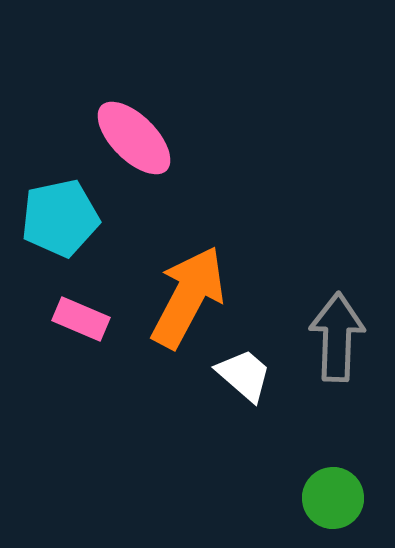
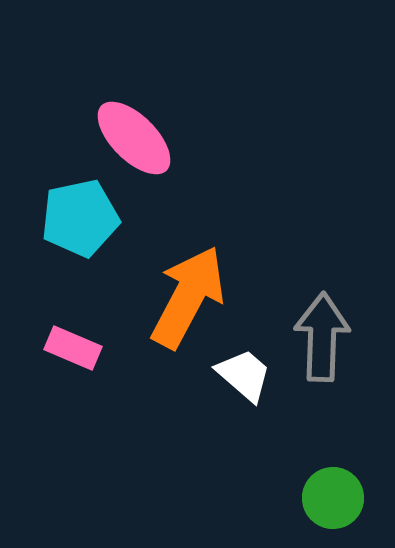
cyan pentagon: moved 20 px right
pink rectangle: moved 8 px left, 29 px down
gray arrow: moved 15 px left
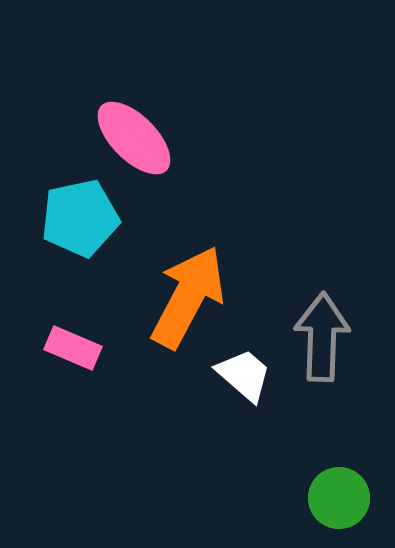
green circle: moved 6 px right
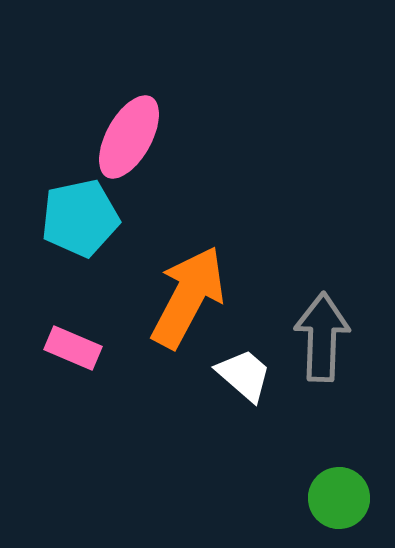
pink ellipse: moved 5 px left, 1 px up; rotated 74 degrees clockwise
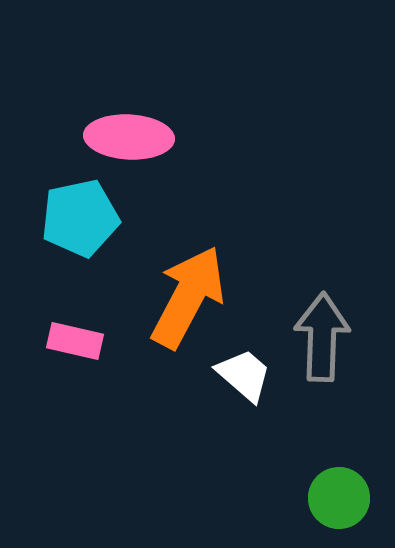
pink ellipse: rotated 64 degrees clockwise
pink rectangle: moved 2 px right, 7 px up; rotated 10 degrees counterclockwise
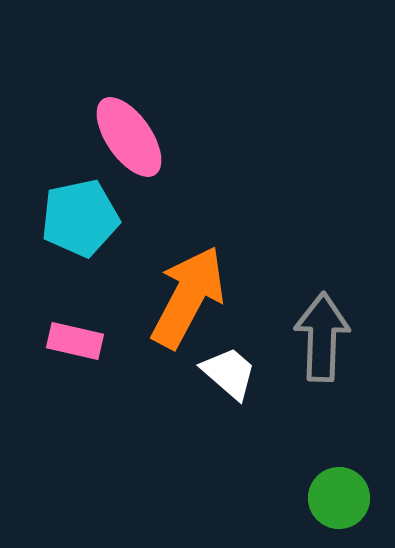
pink ellipse: rotated 52 degrees clockwise
white trapezoid: moved 15 px left, 2 px up
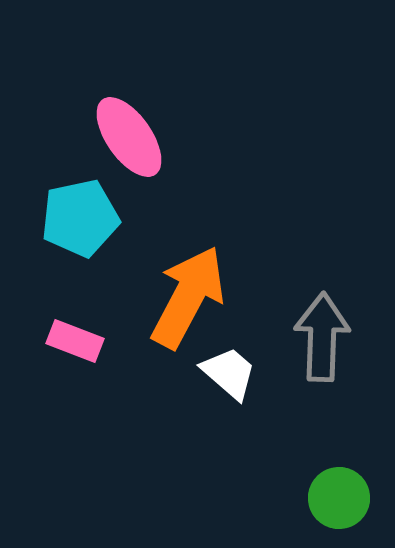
pink rectangle: rotated 8 degrees clockwise
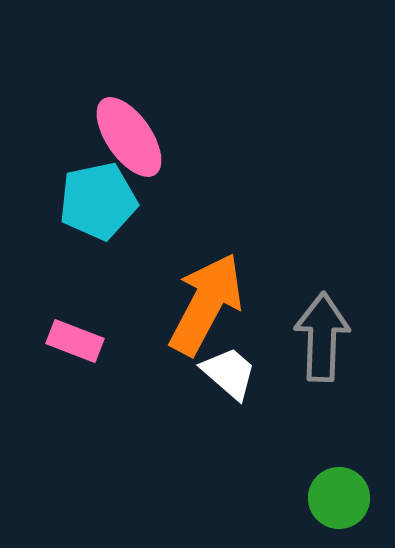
cyan pentagon: moved 18 px right, 17 px up
orange arrow: moved 18 px right, 7 px down
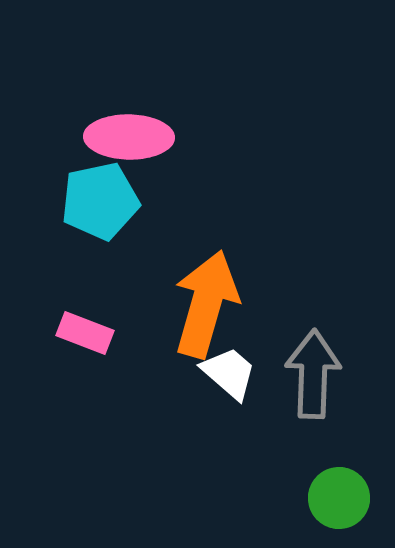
pink ellipse: rotated 54 degrees counterclockwise
cyan pentagon: moved 2 px right
orange arrow: rotated 12 degrees counterclockwise
gray arrow: moved 9 px left, 37 px down
pink rectangle: moved 10 px right, 8 px up
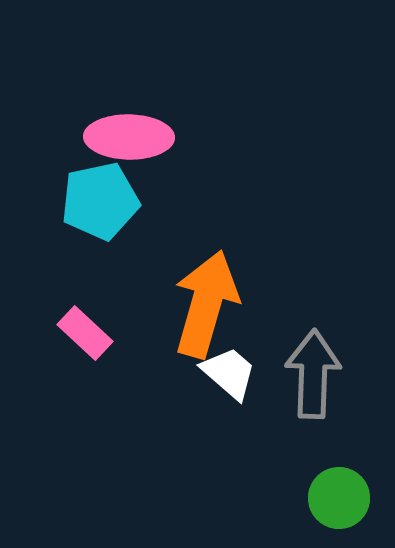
pink rectangle: rotated 22 degrees clockwise
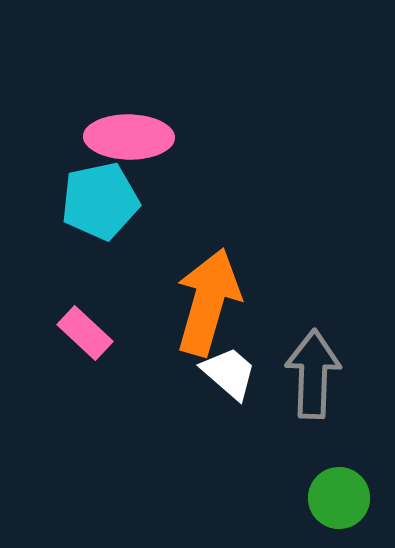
orange arrow: moved 2 px right, 2 px up
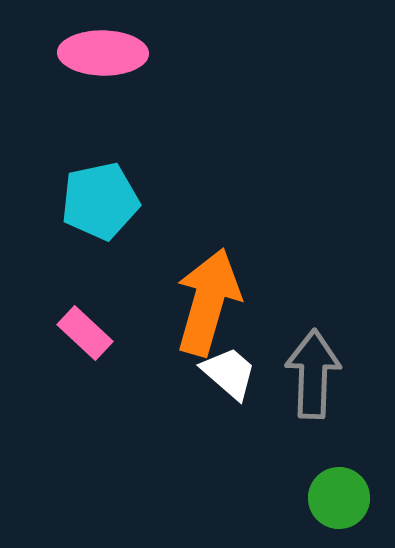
pink ellipse: moved 26 px left, 84 px up
